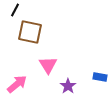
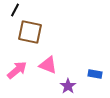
pink triangle: rotated 36 degrees counterclockwise
blue rectangle: moved 5 px left, 3 px up
pink arrow: moved 14 px up
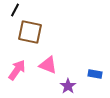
pink arrow: rotated 15 degrees counterclockwise
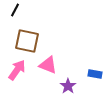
brown square: moved 3 px left, 9 px down
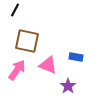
blue rectangle: moved 19 px left, 17 px up
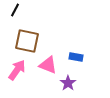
purple star: moved 3 px up
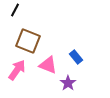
brown square: moved 1 px right; rotated 10 degrees clockwise
blue rectangle: rotated 40 degrees clockwise
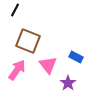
blue rectangle: rotated 24 degrees counterclockwise
pink triangle: rotated 30 degrees clockwise
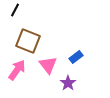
blue rectangle: rotated 64 degrees counterclockwise
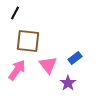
black line: moved 3 px down
brown square: rotated 15 degrees counterclockwise
blue rectangle: moved 1 px left, 1 px down
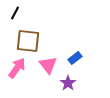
pink arrow: moved 2 px up
